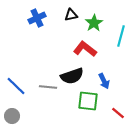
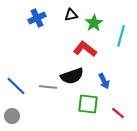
green square: moved 3 px down
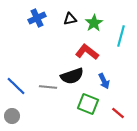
black triangle: moved 1 px left, 4 px down
red L-shape: moved 2 px right, 3 px down
green square: rotated 15 degrees clockwise
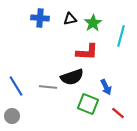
blue cross: moved 3 px right; rotated 30 degrees clockwise
green star: moved 1 px left
red L-shape: rotated 145 degrees clockwise
black semicircle: moved 1 px down
blue arrow: moved 2 px right, 6 px down
blue line: rotated 15 degrees clockwise
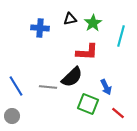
blue cross: moved 10 px down
black semicircle: rotated 25 degrees counterclockwise
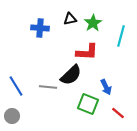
black semicircle: moved 1 px left, 2 px up
